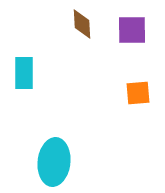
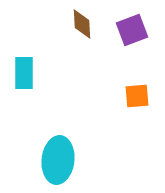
purple square: rotated 20 degrees counterclockwise
orange square: moved 1 px left, 3 px down
cyan ellipse: moved 4 px right, 2 px up
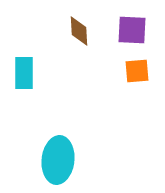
brown diamond: moved 3 px left, 7 px down
purple square: rotated 24 degrees clockwise
orange square: moved 25 px up
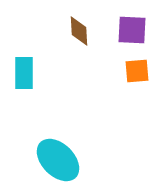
cyan ellipse: rotated 51 degrees counterclockwise
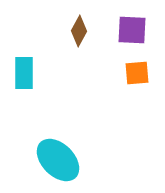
brown diamond: rotated 32 degrees clockwise
orange square: moved 2 px down
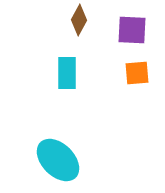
brown diamond: moved 11 px up
cyan rectangle: moved 43 px right
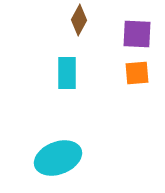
purple square: moved 5 px right, 4 px down
cyan ellipse: moved 2 px up; rotated 66 degrees counterclockwise
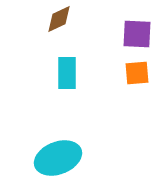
brown diamond: moved 20 px left, 1 px up; rotated 36 degrees clockwise
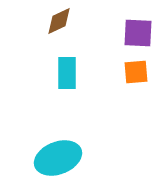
brown diamond: moved 2 px down
purple square: moved 1 px right, 1 px up
orange square: moved 1 px left, 1 px up
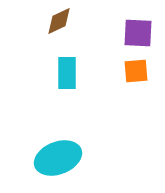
orange square: moved 1 px up
